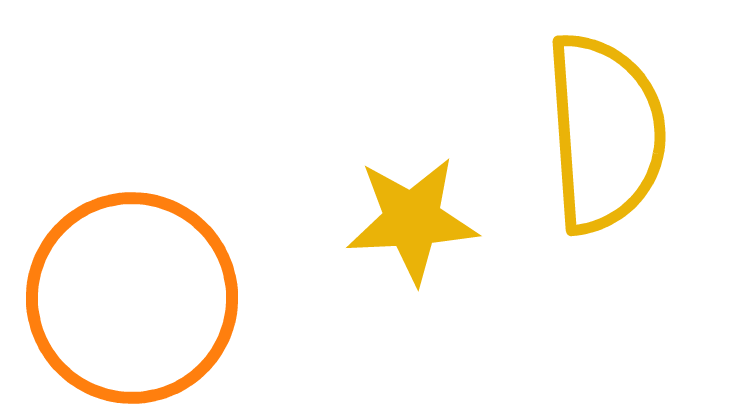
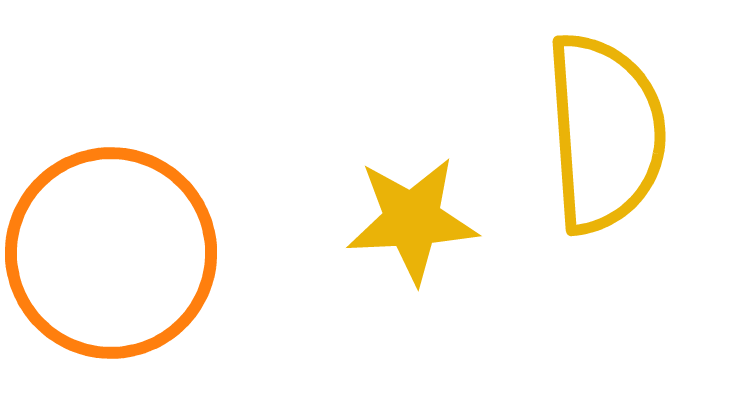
orange circle: moved 21 px left, 45 px up
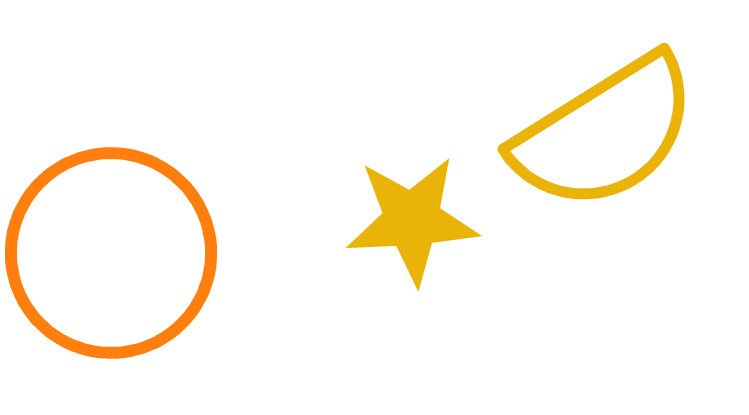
yellow semicircle: rotated 62 degrees clockwise
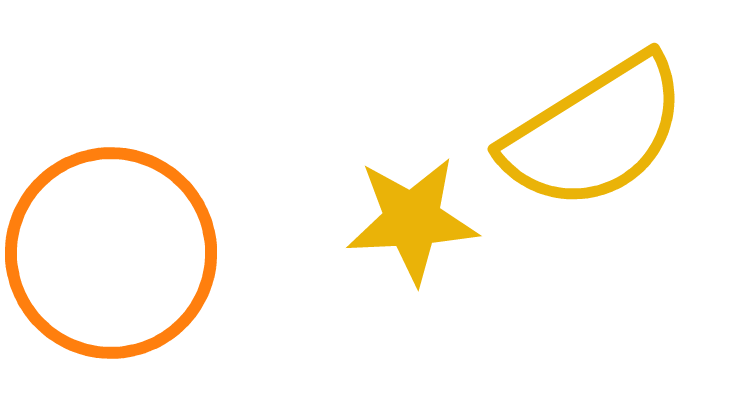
yellow semicircle: moved 10 px left
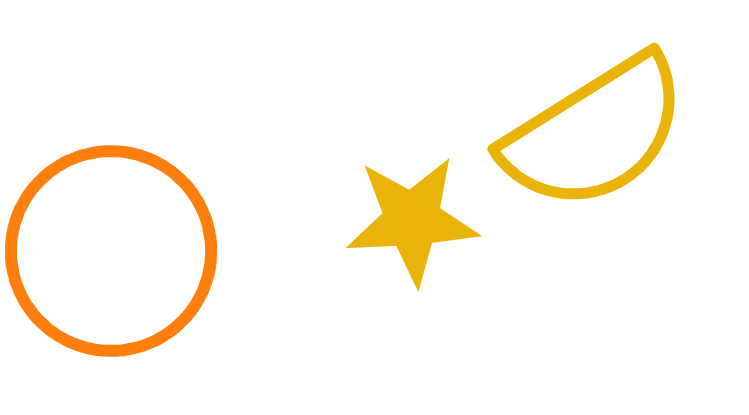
orange circle: moved 2 px up
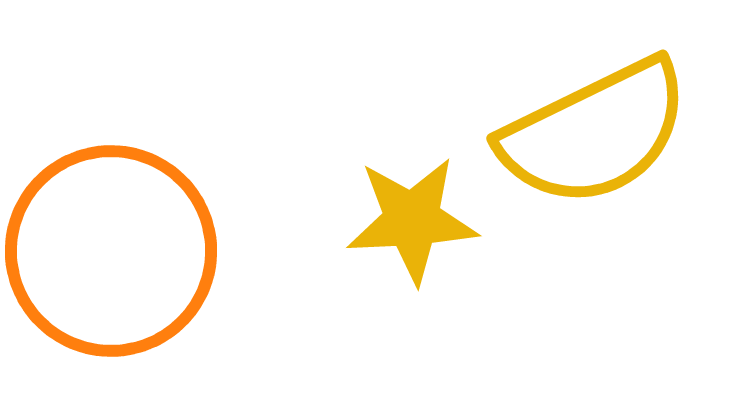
yellow semicircle: rotated 6 degrees clockwise
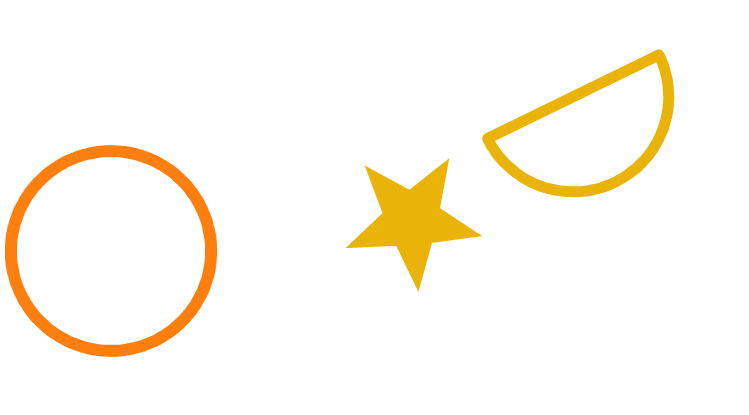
yellow semicircle: moved 4 px left
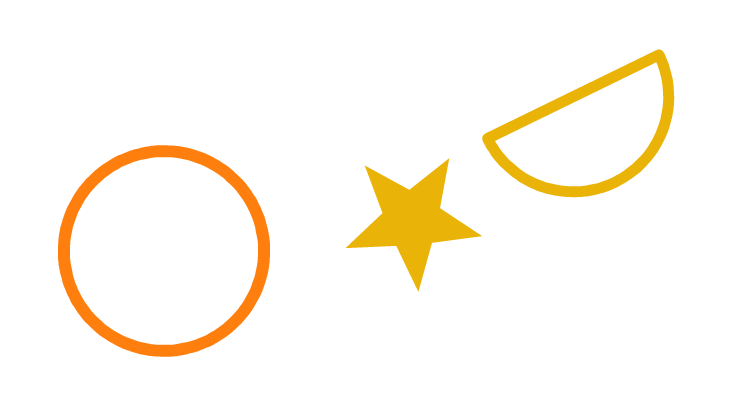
orange circle: moved 53 px right
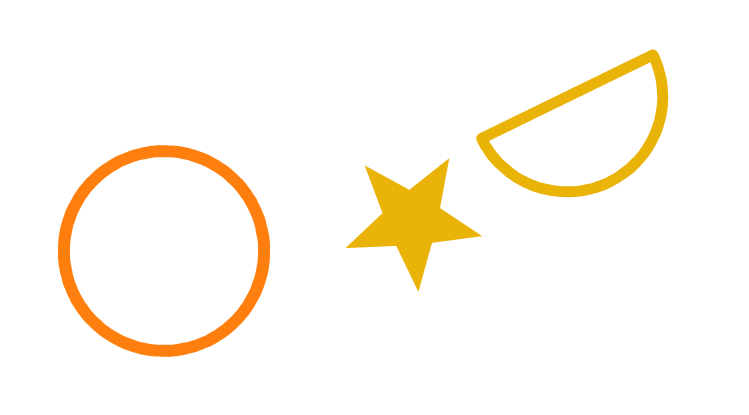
yellow semicircle: moved 6 px left
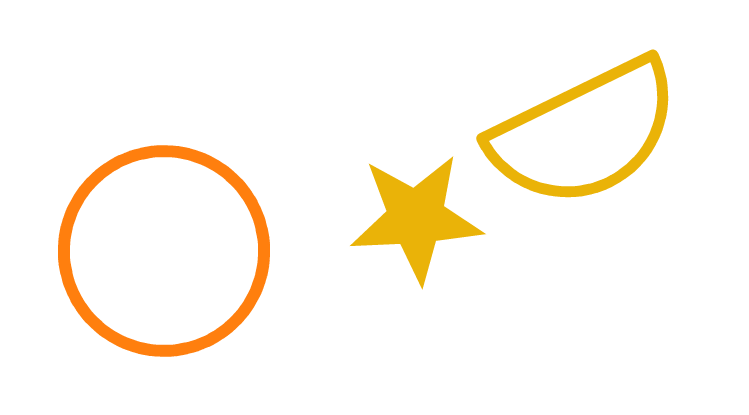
yellow star: moved 4 px right, 2 px up
